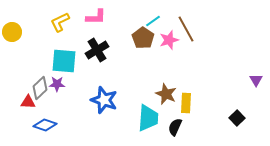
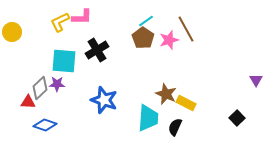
pink L-shape: moved 14 px left
cyan line: moved 7 px left
yellow rectangle: rotated 66 degrees counterclockwise
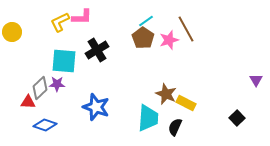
blue star: moved 8 px left, 7 px down
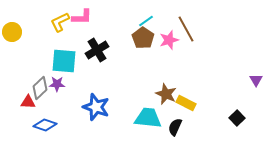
cyan trapezoid: rotated 88 degrees counterclockwise
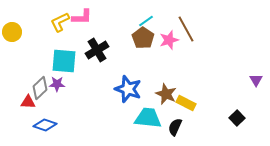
blue star: moved 32 px right, 18 px up
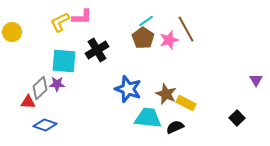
black semicircle: rotated 42 degrees clockwise
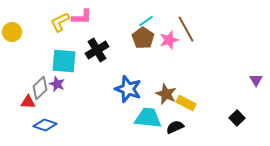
purple star: rotated 21 degrees clockwise
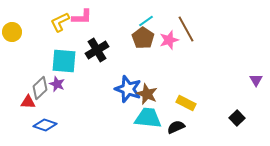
brown star: moved 19 px left
black semicircle: moved 1 px right
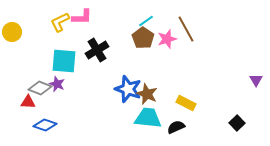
pink star: moved 2 px left, 1 px up
gray diamond: rotated 65 degrees clockwise
black square: moved 5 px down
